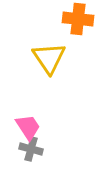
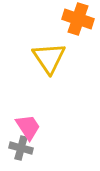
orange cross: rotated 12 degrees clockwise
gray cross: moved 10 px left, 1 px up
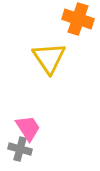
pink trapezoid: moved 1 px down
gray cross: moved 1 px left, 1 px down
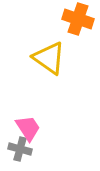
yellow triangle: rotated 21 degrees counterclockwise
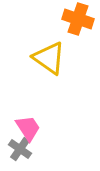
gray cross: rotated 20 degrees clockwise
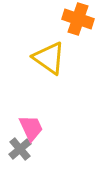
pink trapezoid: moved 3 px right; rotated 8 degrees clockwise
gray cross: rotated 15 degrees clockwise
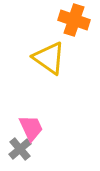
orange cross: moved 4 px left, 1 px down
